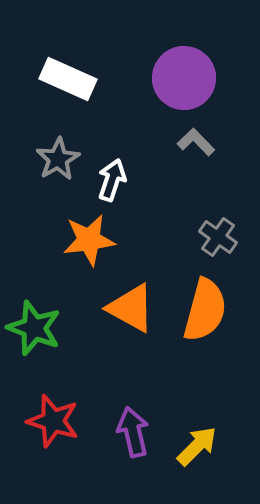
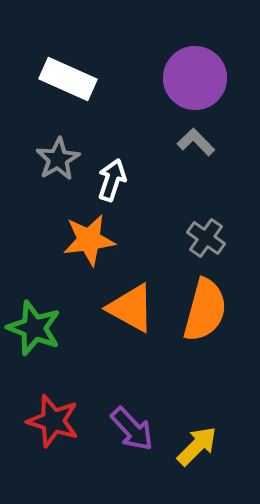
purple circle: moved 11 px right
gray cross: moved 12 px left, 1 px down
purple arrow: moved 1 px left, 3 px up; rotated 150 degrees clockwise
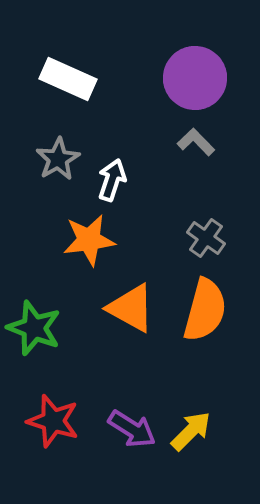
purple arrow: rotated 15 degrees counterclockwise
yellow arrow: moved 6 px left, 15 px up
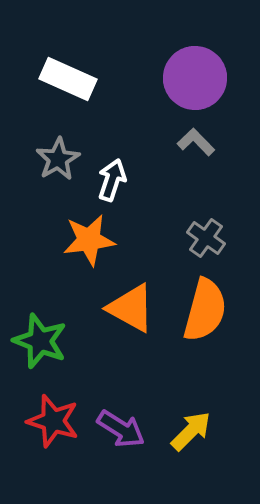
green star: moved 6 px right, 13 px down
purple arrow: moved 11 px left
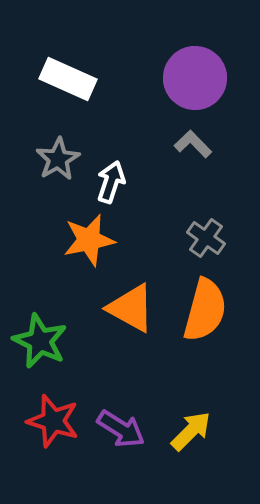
gray L-shape: moved 3 px left, 2 px down
white arrow: moved 1 px left, 2 px down
orange star: rotated 4 degrees counterclockwise
green star: rotated 4 degrees clockwise
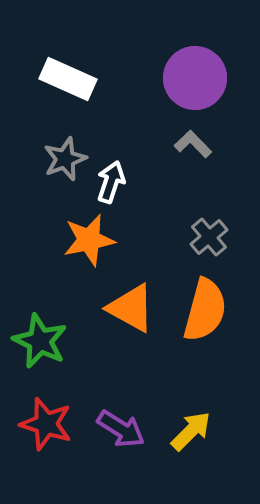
gray star: moved 7 px right; rotated 9 degrees clockwise
gray cross: moved 3 px right, 1 px up; rotated 15 degrees clockwise
red star: moved 7 px left, 3 px down
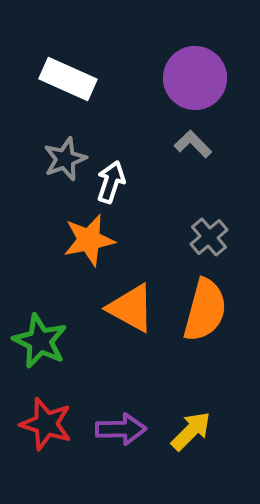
purple arrow: rotated 33 degrees counterclockwise
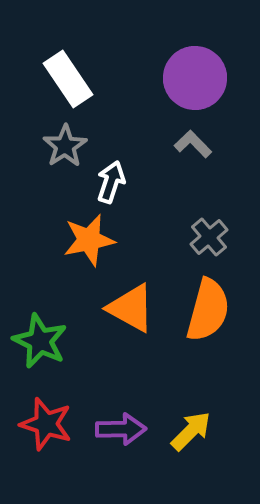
white rectangle: rotated 32 degrees clockwise
gray star: moved 13 px up; rotated 12 degrees counterclockwise
orange semicircle: moved 3 px right
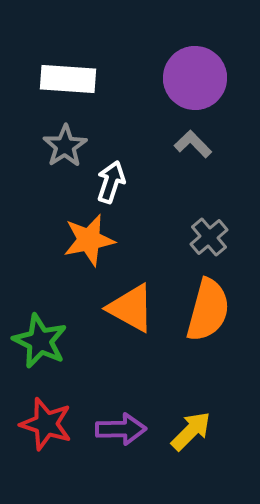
white rectangle: rotated 52 degrees counterclockwise
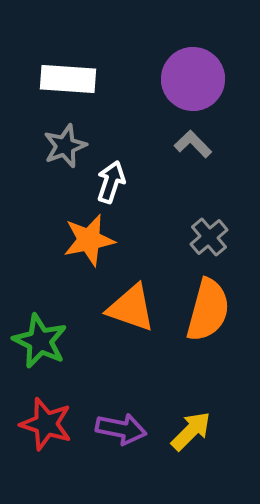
purple circle: moved 2 px left, 1 px down
gray star: rotated 12 degrees clockwise
orange triangle: rotated 10 degrees counterclockwise
purple arrow: rotated 12 degrees clockwise
